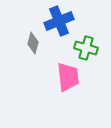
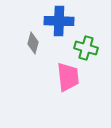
blue cross: rotated 24 degrees clockwise
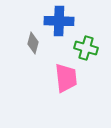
pink trapezoid: moved 2 px left, 1 px down
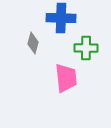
blue cross: moved 2 px right, 3 px up
green cross: rotated 15 degrees counterclockwise
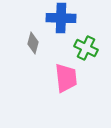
green cross: rotated 25 degrees clockwise
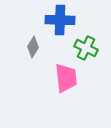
blue cross: moved 1 px left, 2 px down
gray diamond: moved 4 px down; rotated 15 degrees clockwise
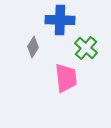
green cross: rotated 15 degrees clockwise
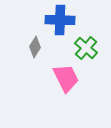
gray diamond: moved 2 px right
pink trapezoid: rotated 20 degrees counterclockwise
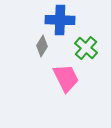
gray diamond: moved 7 px right, 1 px up
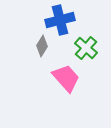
blue cross: rotated 16 degrees counterclockwise
pink trapezoid: rotated 16 degrees counterclockwise
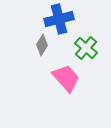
blue cross: moved 1 px left, 1 px up
gray diamond: moved 1 px up
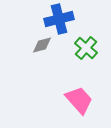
gray diamond: rotated 45 degrees clockwise
pink trapezoid: moved 13 px right, 22 px down
